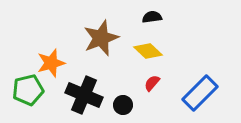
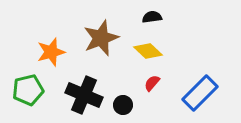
orange star: moved 11 px up
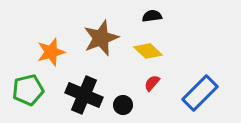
black semicircle: moved 1 px up
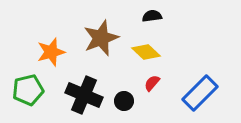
yellow diamond: moved 2 px left, 1 px down
black circle: moved 1 px right, 4 px up
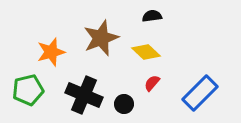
black circle: moved 3 px down
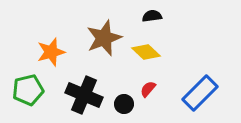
brown star: moved 3 px right
red semicircle: moved 4 px left, 6 px down
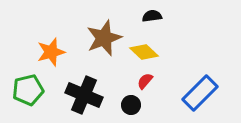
yellow diamond: moved 2 px left
red semicircle: moved 3 px left, 8 px up
black circle: moved 7 px right, 1 px down
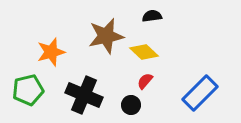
brown star: moved 2 px right, 2 px up; rotated 9 degrees clockwise
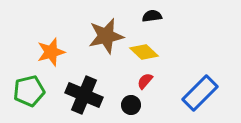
green pentagon: moved 1 px right, 1 px down
